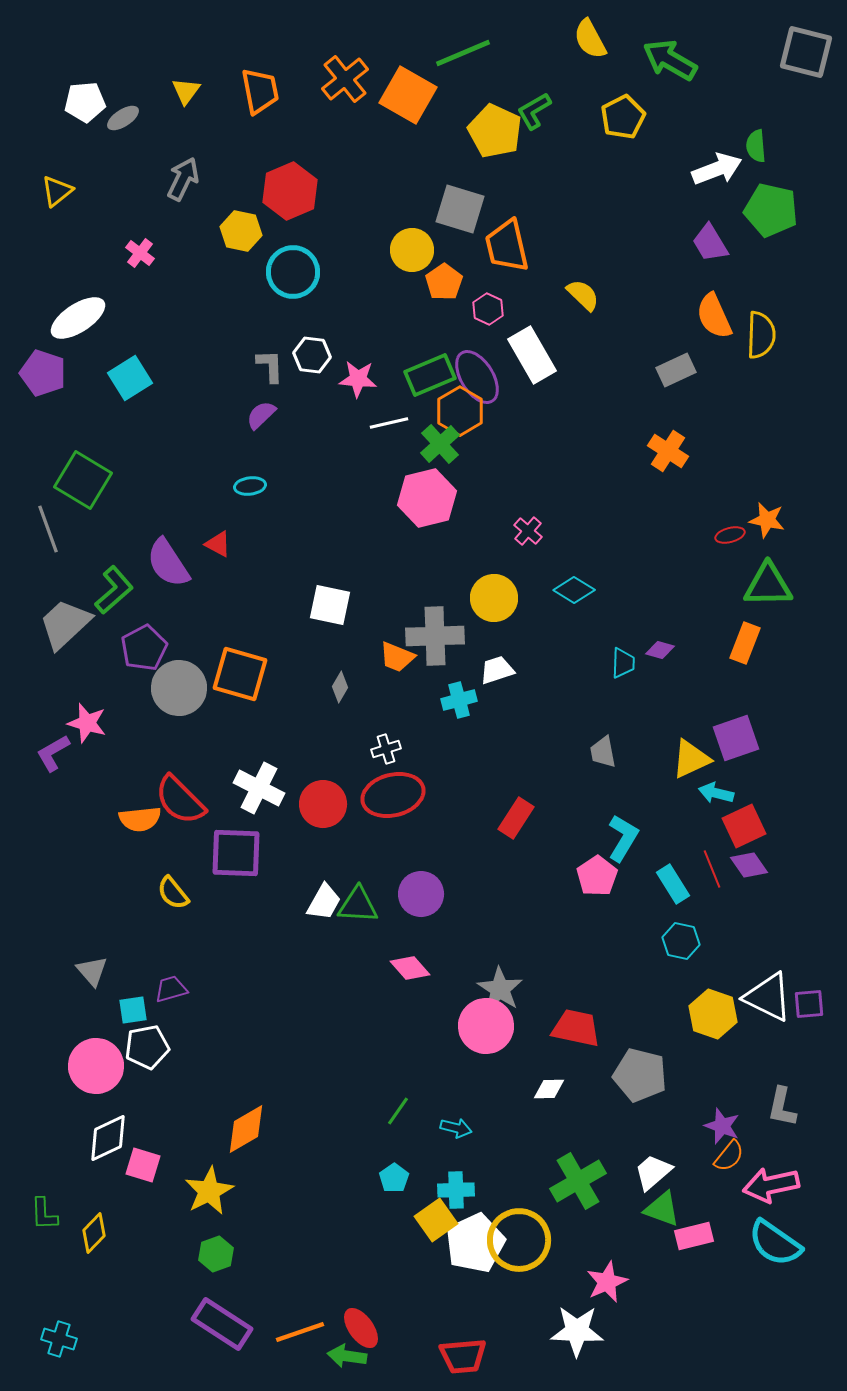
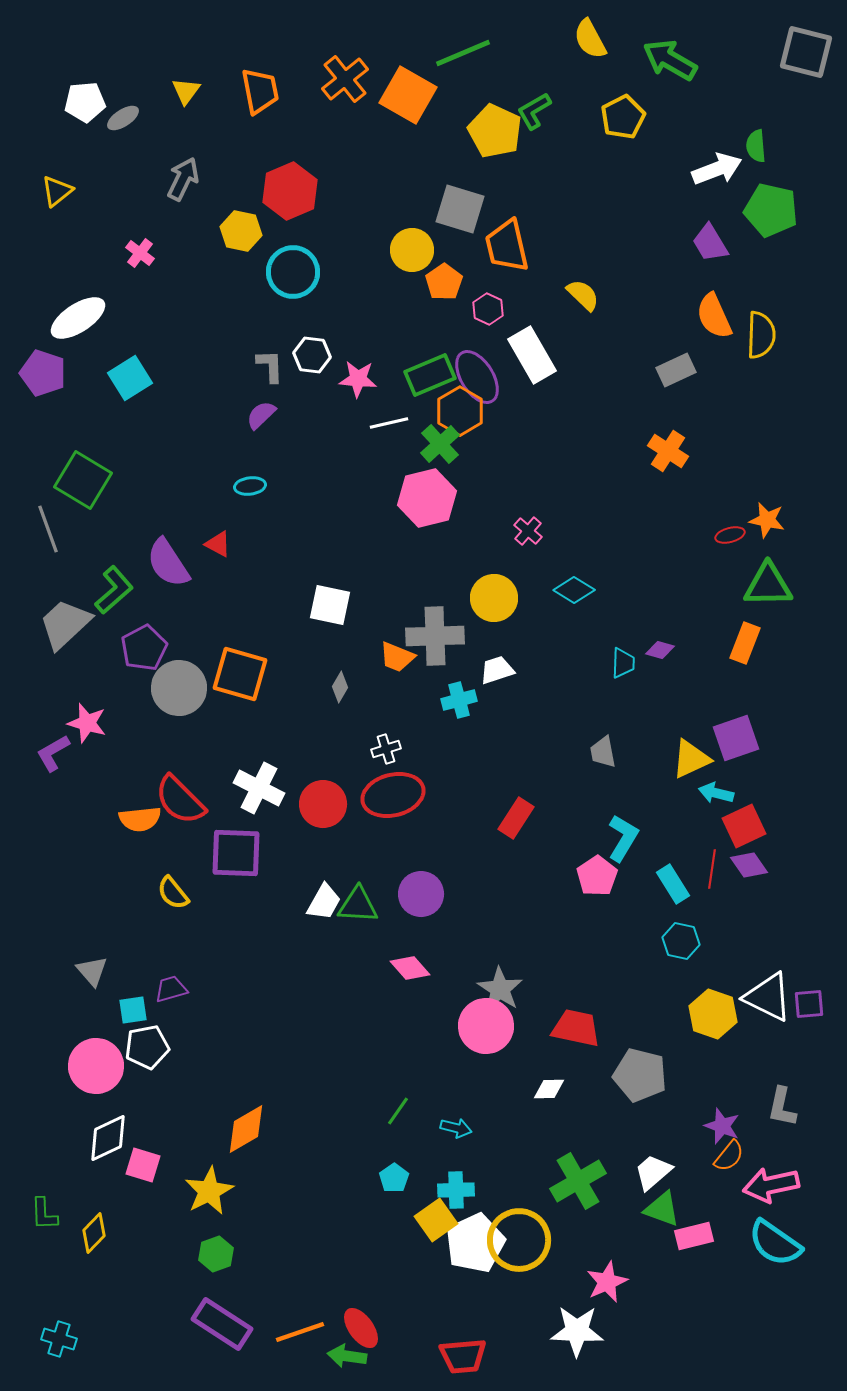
red line at (712, 869): rotated 30 degrees clockwise
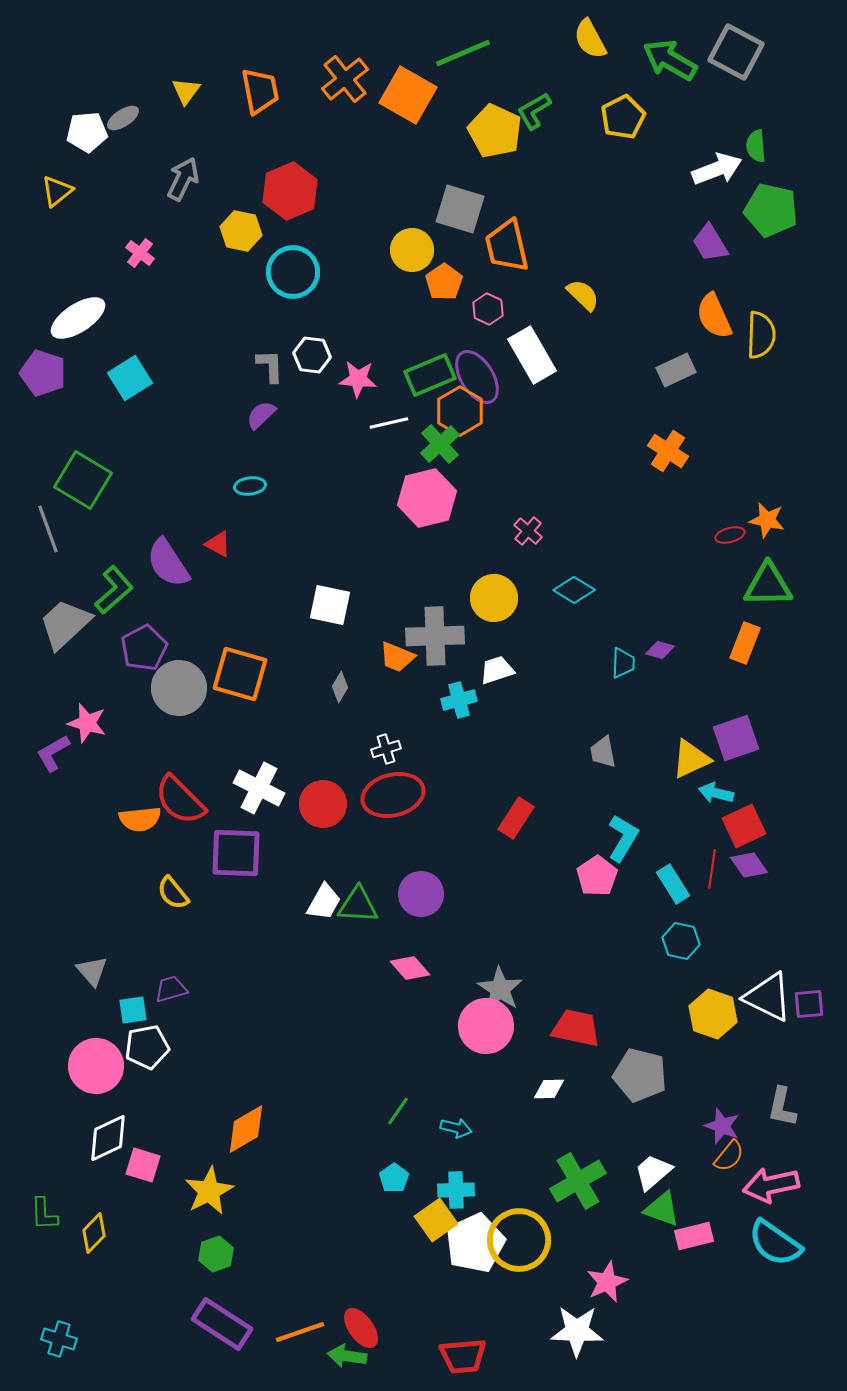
gray square at (806, 52): moved 70 px left; rotated 14 degrees clockwise
white pentagon at (85, 102): moved 2 px right, 30 px down
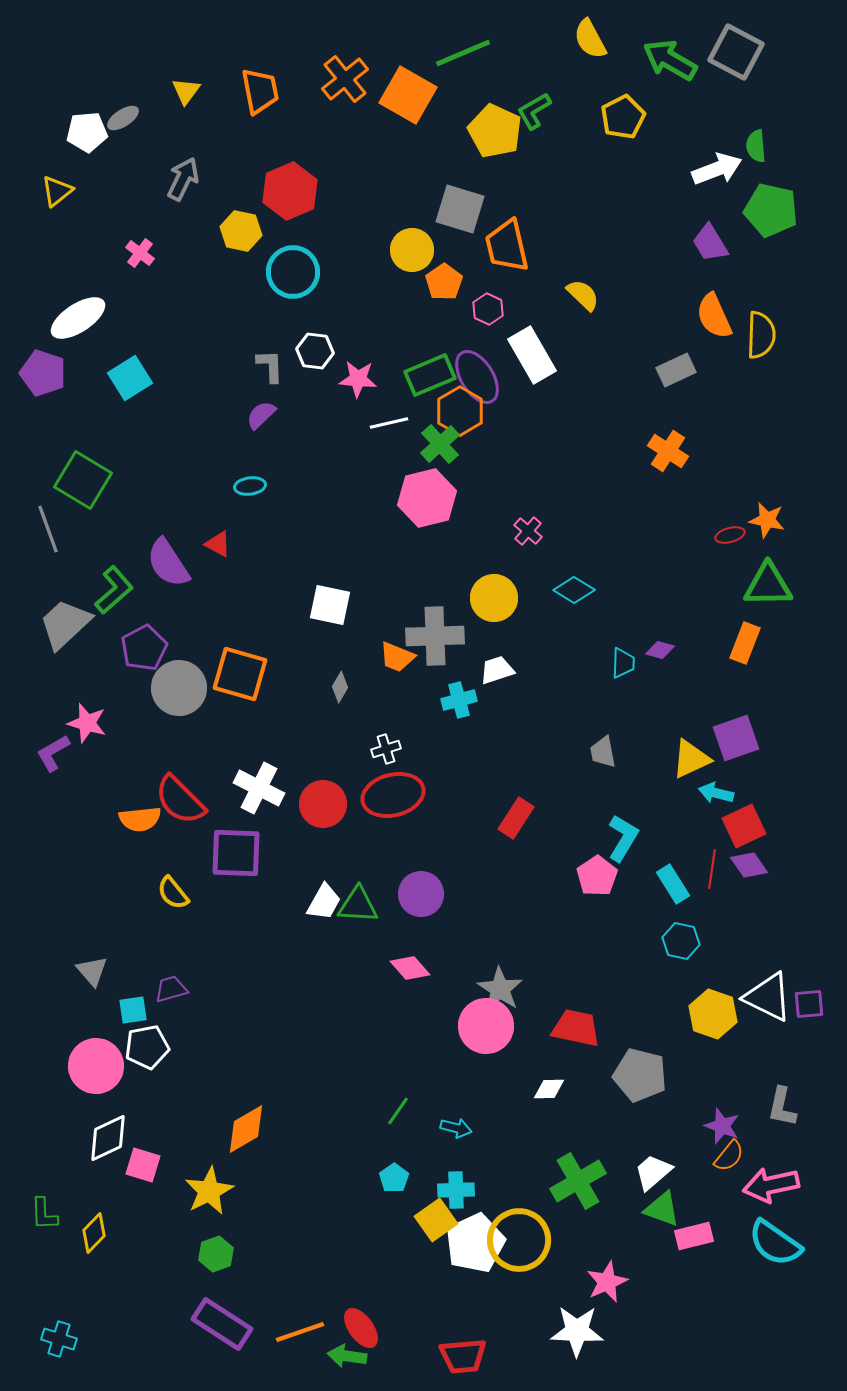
white hexagon at (312, 355): moved 3 px right, 4 px up
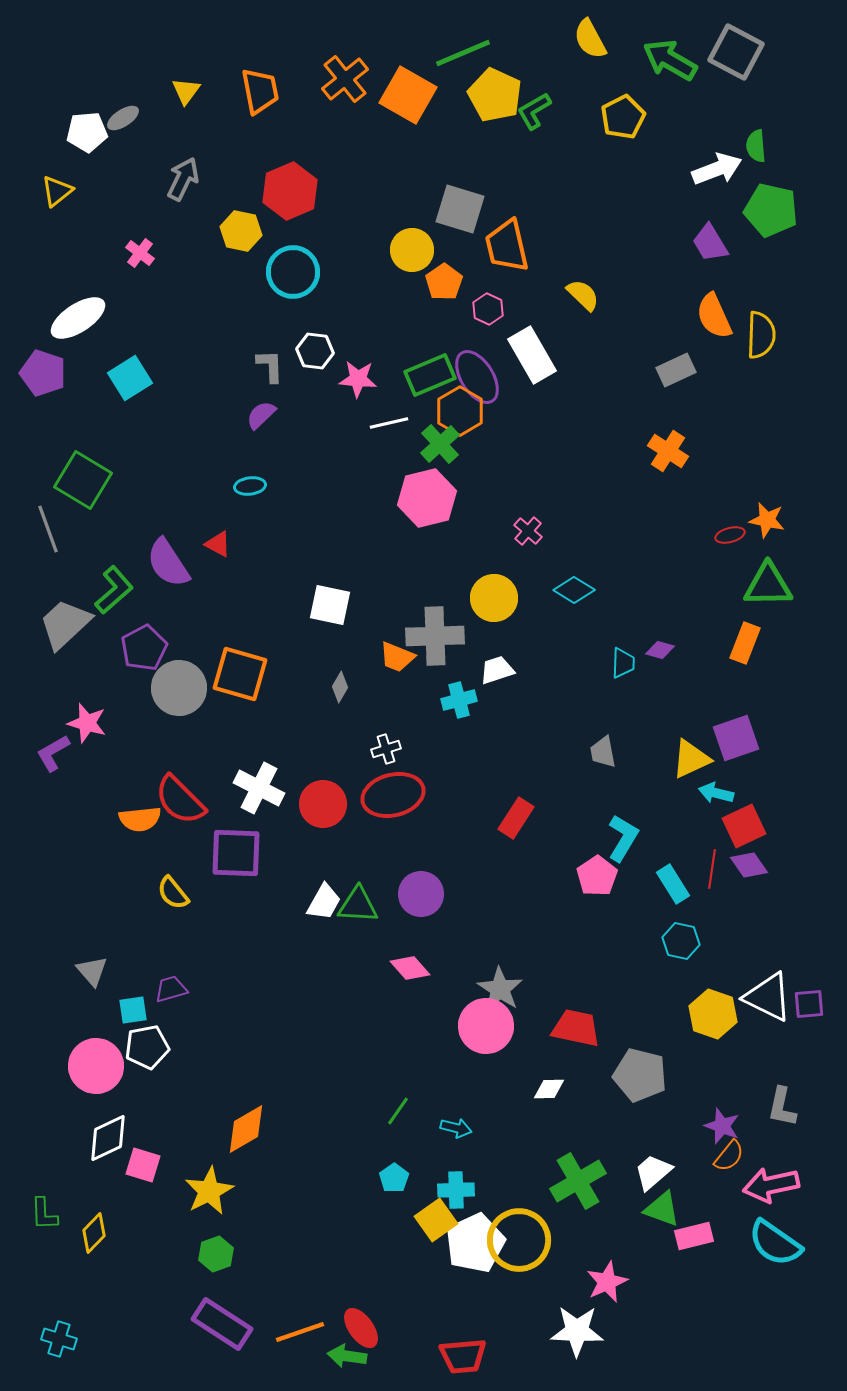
yellow pentagon at (495, 131): moved 36 px up
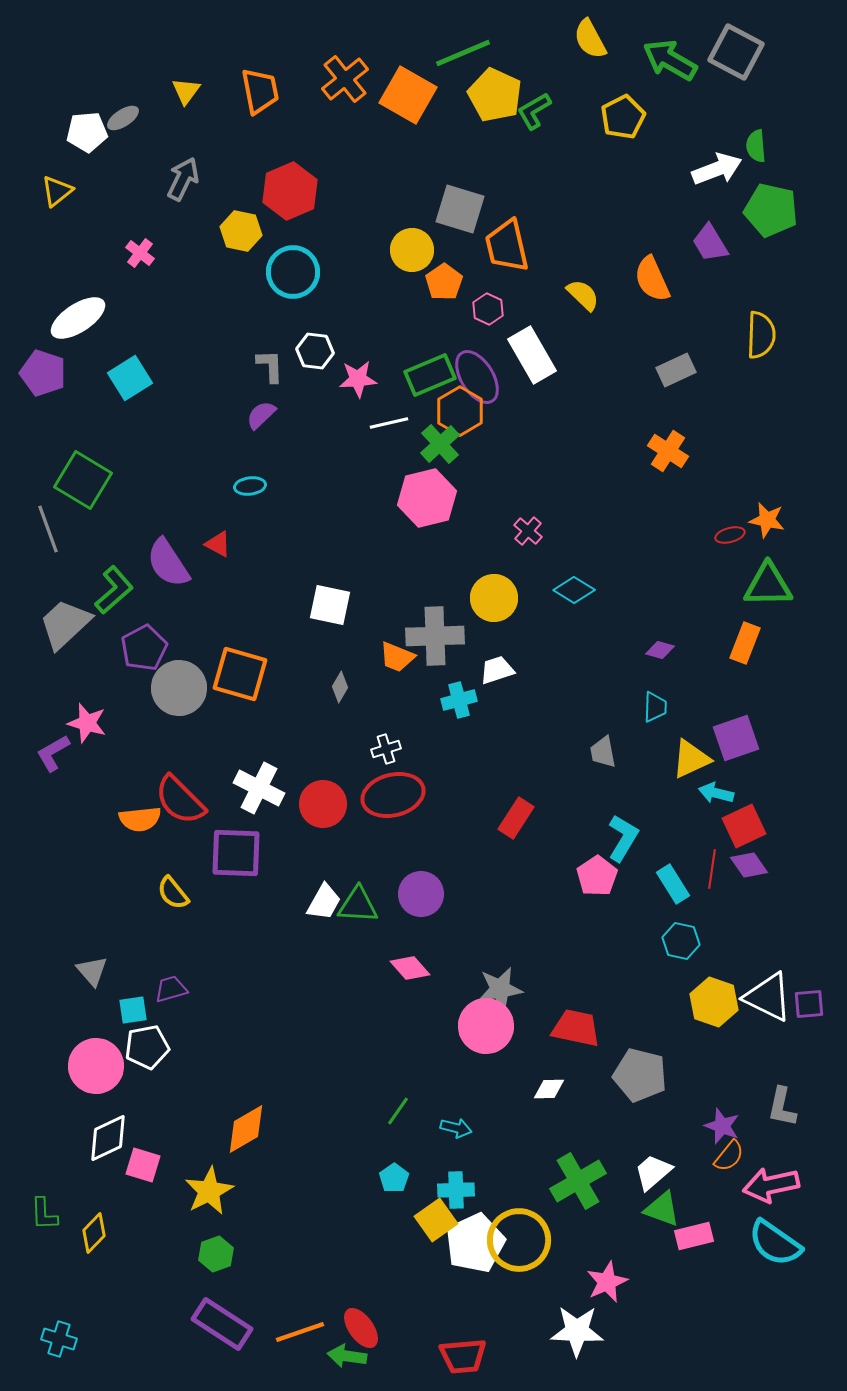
orange semicircle at (714, 316): moved 62 px left, 37 px up
pink star at (358, 379): rotated 9 degrees counterclockwise
cyan trapezoid at (623, 663): moved 32 px right, 44 px down
gray star at (500, 989): rotated 30 degrees clockwise
yellow hexagon at (713, 1014): moved 1 px right, 12 px up
